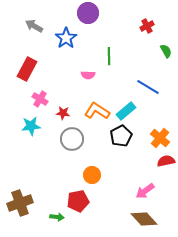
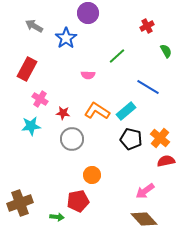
green line: moved 8 px right; rotated 48 degrees clockwise
black pentagon: moved 10 px right, 3 px down; rotated 30 degrees counterclockwise
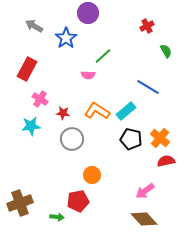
green line: moved 14 px left
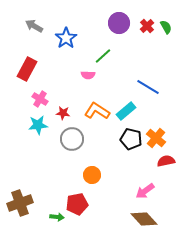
purple circle: moved 31 px right, 10 px down
red cross: rotated 16 degrees counterclockwise
green semicircle: moved 24 px up
cyan star: moved 7 px right, 1 px up
orange cross: moved 4 px left
red pentagon: moved 1 px left, 3 px down
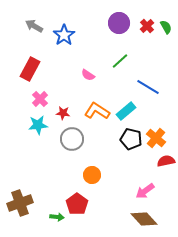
blue star: moved 2 px left, 3 px up
green line: moved 17 px right, 5 px down
red rectangle: moved 3 px right
pink semicircle: rotated 32 degrees clockwise
pink cross: rotated 14 degrees clockwise
red pentagon: rotated 25 degrees counterclockwise
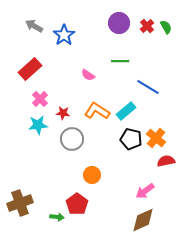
green line: rotated 42 degrees clockwise
red rectangle: rotated 20 degrees clockwise
brown diamond: moved 1 px left, 1 px down; rotated 72 degrees counterclockwise
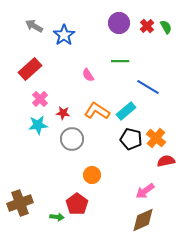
pink semicircle: rotated 24 degrees clockwise
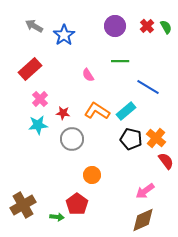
purple circle: moved 4 px left, 3 px down
red semicircle: rotated 66 degrees clockwise
brown cross: moved 3 px right, 2 px down; rotated 10 degrees counterclockwise
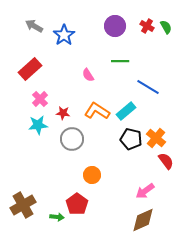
red cross: rotated 16 degrees counterclockwise
